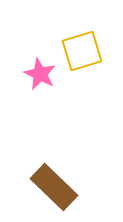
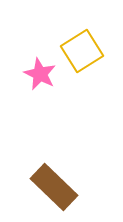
yellow square: rotated 15 degrees counterclockwise
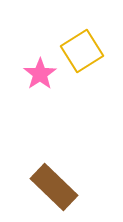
pink star: rotated 12 degrees clockwise
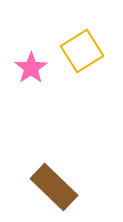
pink star: moved 9 px left, 6 px up
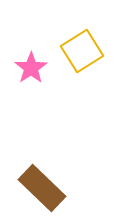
brown rectangle: moved 12 px left, 1 px down
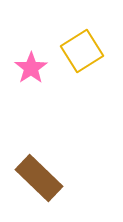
brown rectangle: moved 3 px left, 10 px up
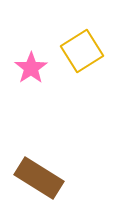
brown rectangle: rotated 12 degrees counterclockwise
